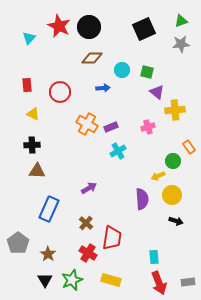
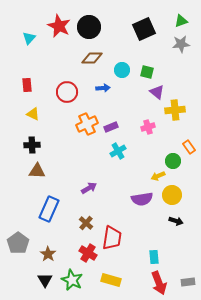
red circle: moved 7 px right
orange cross: rotated 35 degrees clockwise
purple semicircle: rotated 85 degrees clockwise
green star: rotated 25 degrees counterclockwise
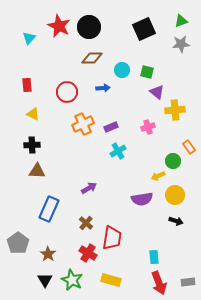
orange cross: moved 4 px left
yellow circle: moved 3 px right
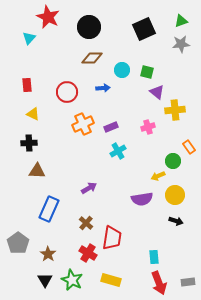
red star: moved 11 px left, 9 px up
black cross: moved 3 px left, 2 px up
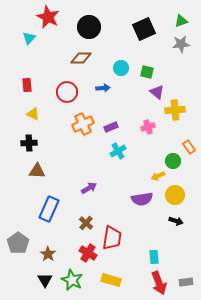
brown diamond: moved 11 px left
cyan circle: moved 1 px left, 2 px up
gray rectangle: moved 2 px left
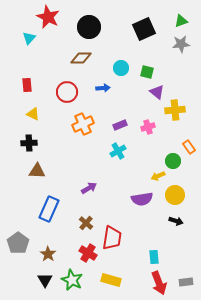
purple rectangle: moved 9 px right, 2 px up
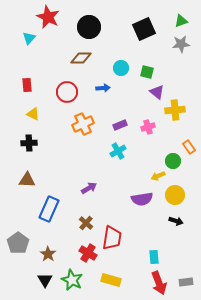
brown triangle: moved 10 px left, 9 px down
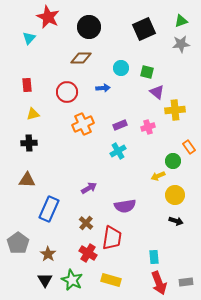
yellow triangle: rotated 40 degrees counterclockwise
purple semicircle: moved 17 px left, 7 px down
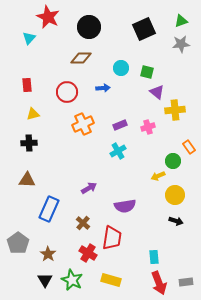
brown cross: moved 3 px left
